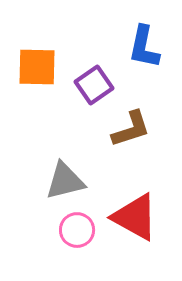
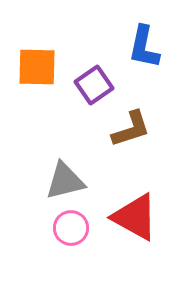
pink circle: moved 6 px left, 2 px up
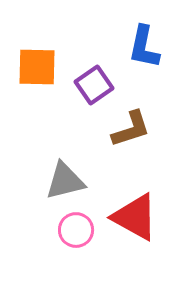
pink circle: moved 5 px right, 2 px down
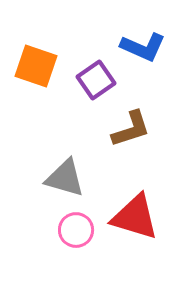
blue L-shape: moved 1 px left; rotated 78 degrees counterclockwise
orange square: moved 1 px left, 1 px up; rotated 18 degrees clockwise
purple square: moved 2 px right, 5 px up
gray triangle: moved 3 px up; rotated 30 degrees clockwise
red triangle: rotated 12 degrees counterclockwise
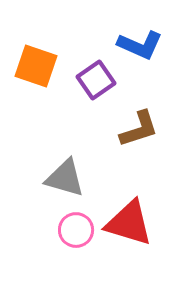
blue L-shape: moved 3 px left, 2 px up
brown L-shape: moved 8 px right
red triangle: moved 6 px left, 6 px down
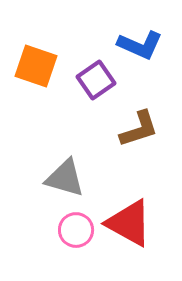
red triangle: rotated 12 degrees clockwise
